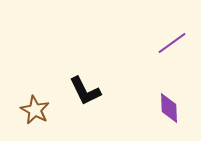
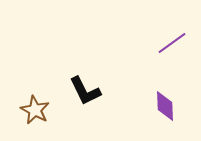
purple diamond: moved 4 px left, 2 px up
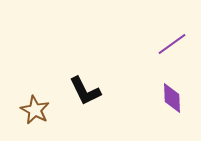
purple line: moved 1 px down
purple diamond: moved 7 px right, 8 px up
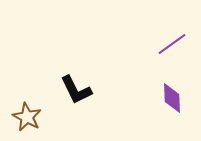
black L-shape: moved 9 px left, 1 px up
brown star: moved 8 px left, 7 px down
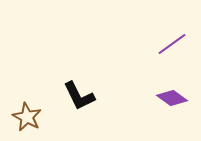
black L-shape: moved 3 px right, 6 px down
purple diamond: rotated 52 degrees counterclockwise
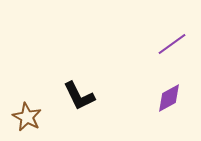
purple diamond: moved 3 px left; rotated 64 degrees counterclockwise
